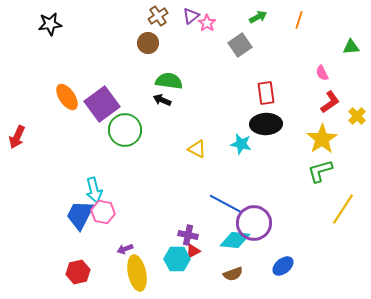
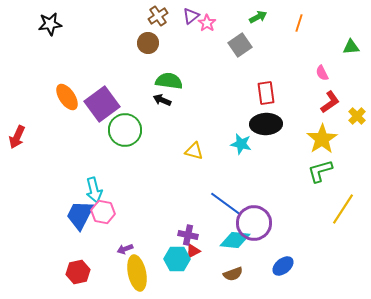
orange line: moved 3 px down
yellow triangle: moved 3 px left, 2 px down; rotated 12 degrees counterclockwise
blue line: rotated 8 degrees clockwise
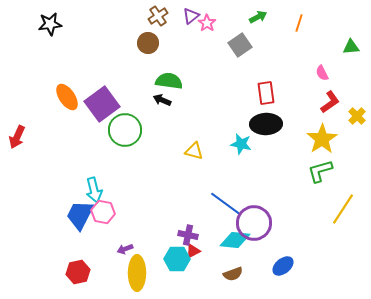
yellow ellipse: rotated 12 degrees clockwise
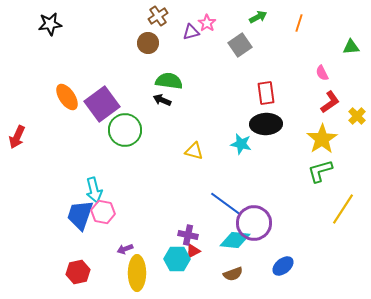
purple triangle: moved 16 px down; rotated 24 degrees clockwise
blue trapezoid: rotated 8 degrees counterclockwise
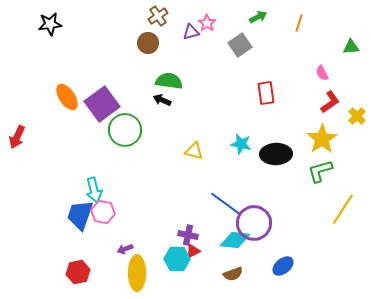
black ellipse: moved 10 px right, 30 px down
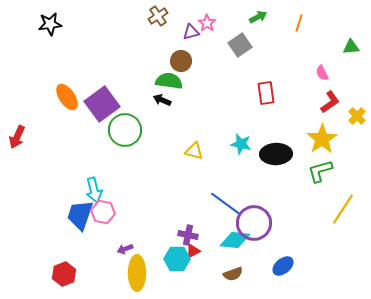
brown circle: moved 33 px right, 18 px down
red hexagon: moved 14 px left, 2 px down; rotated 10 degrees counterclockwise
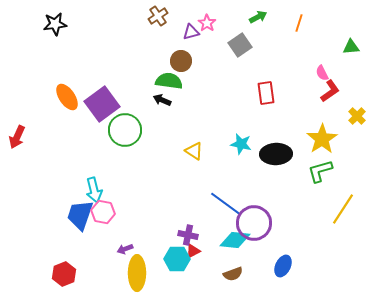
black star: moved 5 px right
red L-shape: moved 11 px up
yellow triangle: rotated 18 degrees clockwise
blue ellipse: rotated 25 degrees counterclockwise
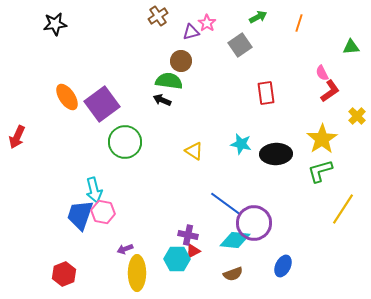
green circle: moved 12 px down
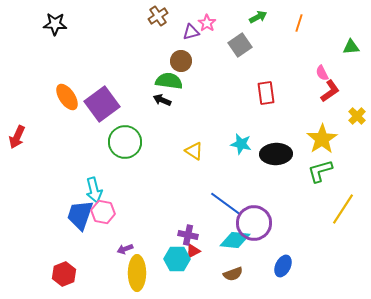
black star: rotated 10 degrees clockwise
